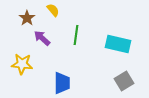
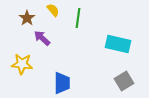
green line: moved 2 px right, 17 px up
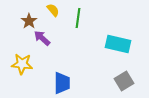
brown star: moved 2 px right, 3 px down
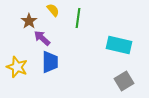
cyan rectangle: moved 1 px right, 1 px down
yellow star: moved 5 px left, 3 px down; rotated 15 degrees clockwise
blue trapezoid: moved 12 px left, 21 px up
